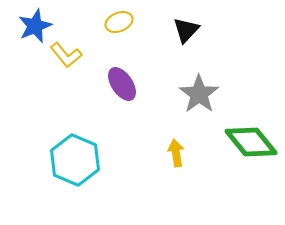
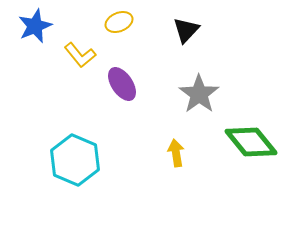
yellow L-shape: moved 14 px right
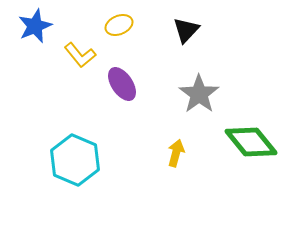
yellow ellipse: moved 3 px down
yellow arrow: rotated 24 degrees clockwise
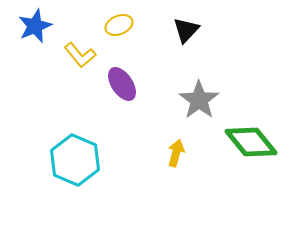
gray star: moved 6 px down
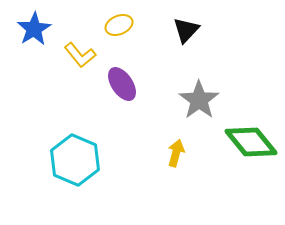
blue star: moved 1 px left, 3 px down; rotated 8 degrees counterclockwise
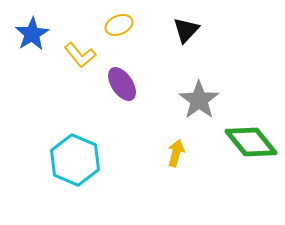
blue star: moved 2 px left, 5 px down
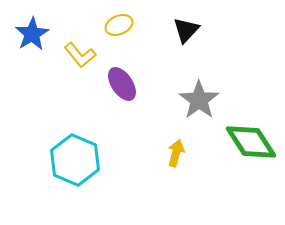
green diamond: rotated 6 degrees clockwise
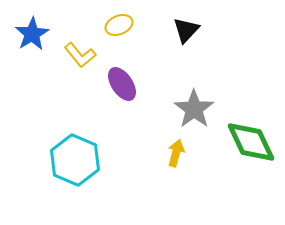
gray star: moved 5 px left, 9 px down
green diamond: rotated 8 degrees clockwise
